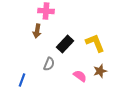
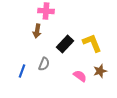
yellow L-shape: moved 3 px left
gray semicircle: moved 5 px left
blue line: moved 9 px up
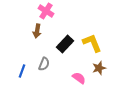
pink cross: rotated 28 degrees clockwise
brown star: moved 1 px left, 3 px up
pink semicircle: moved 1 px left, 2 px down
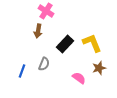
brown arrow: moved 1 px right
